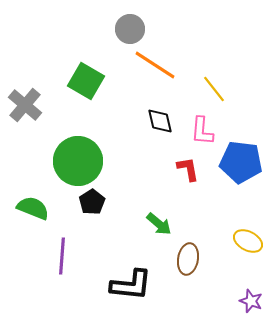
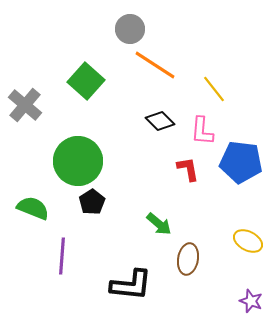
green square: rotated 12 degrees clockwise
black diamond: rotated 32 degrees counterclockwise
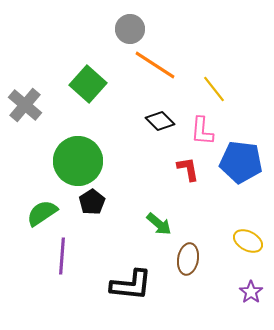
green square: moved 2 px right, 3 px down
green semicircle: moved 9 px right, 5 px down; rotated 56 degrees counterclockwise
purple star: moved 9 px up; rotated 15 degrees clockwise
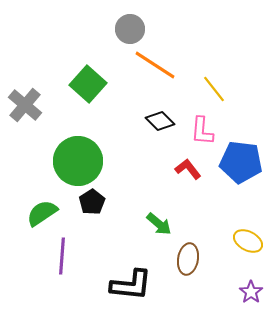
red L-shape: rotated 28 degrees counterclockwise
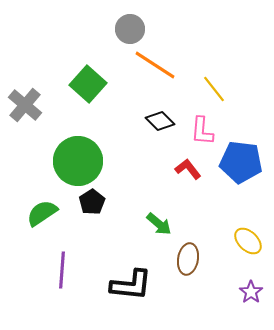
yellow ellipse: rotated 16 degrees clockwise
purple line: moved 14 px down
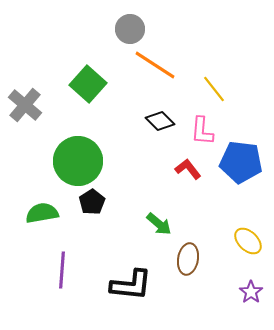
green semicircle: rotated 24 degrees clockwise
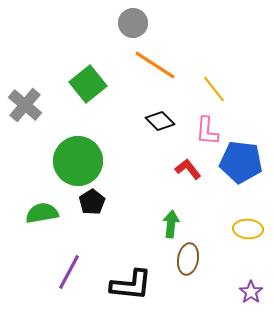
gray circle: moved 3 px right, 6 px up
green square: rotated 9 degrees clockwise
pink L-shape: moved 5 px right
green arrow: moved 12 px right; rotated 124 degrees counterclockwise
yellow ellipse: moved 12 px up; rotated 40 degrees counterclockwise
purple line: moved 7 px right, 2 px down; rotated 24 degrees clockwise
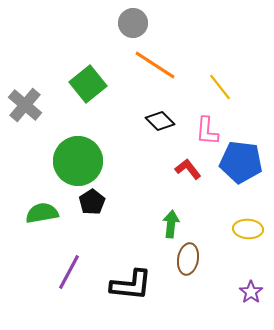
yellow line: moved 6 px right, 2 px up
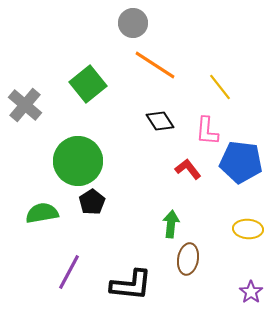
black diamond: rotated 12 degrees clockwise
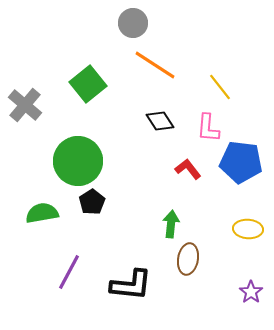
pink L-shape: moved 1 px right, 3 px up
